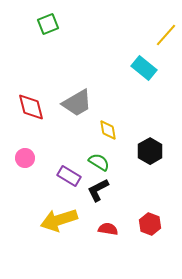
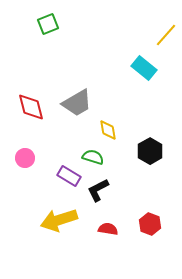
green semicircle: moved 6 px left, 5 px up; rotated 15 degrees counterclockwise
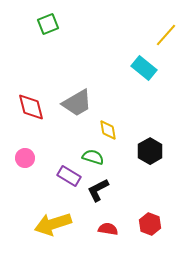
yellow arrow: moved 6 px left, 4 px down
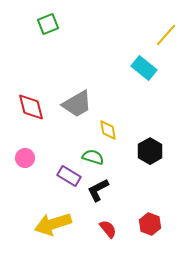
gray trapezoid: moved 1 px down
red semicircle: rotated 42 degrees clockwise
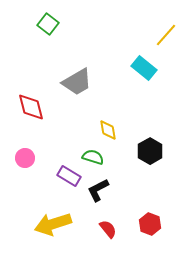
green square: rotated 30 degrees counterclockwise
gray trapezoid: moved 22 px up
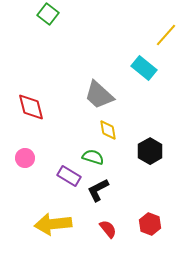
green square: moved 10 px up
gray trapezoid: moved 22 px right, 13 px down; rotated 72 degrees clockwise
yellow arrow: rotated 12 degrees clockwise
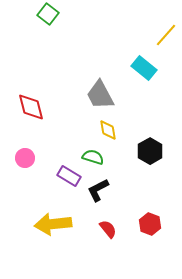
gray trapezoid: moved 1 px right; rotated 20 degrees clockwise
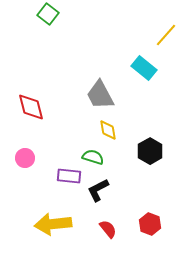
purple rectangle: rotated 25 degrees counterclockwise
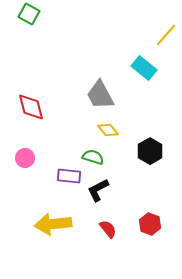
green square: moved 19 px left; rotated 10 degrees counterclockwise
yellow diamond: rotated 30 degrees counterclockwise
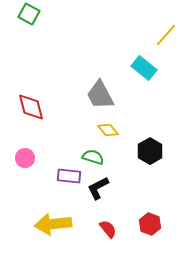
black L-shape: moved 2 px up
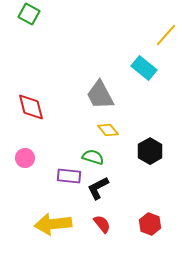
red semicircle: moved 6 px left, 5 px up
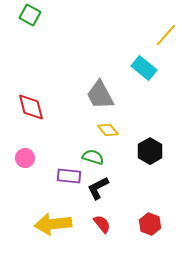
green square: moved 1 px right, 1 px down
